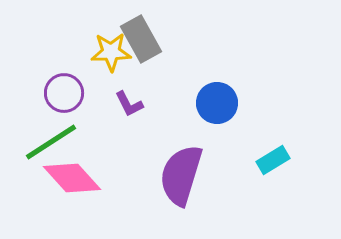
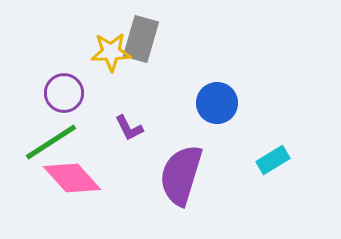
gray rectangle: rotated 45 degrees clockwise
purple L-shape: moved 24 px down
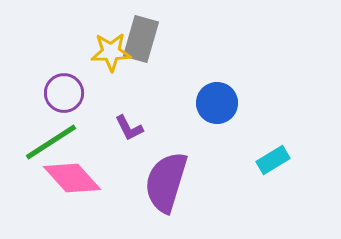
purple semicircle: moved 15 px left, 7 px down
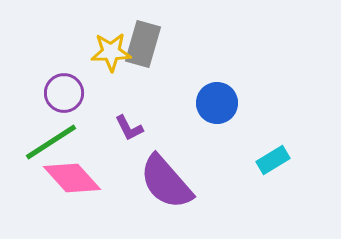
gray rectangle: moved 2 px right, 5 px down
purple semicircle: rotated 58 degrees counterclockwise
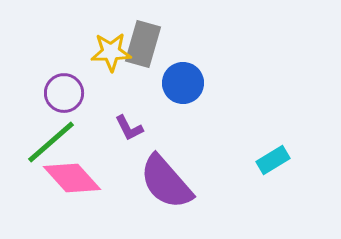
blue circle: moved 34 px left, 20 px up
green line: rotated 8 degrees counterclockwise
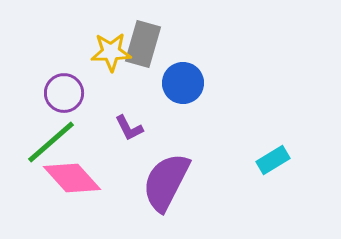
purple semicircle: rotated 68 degrees clockwise
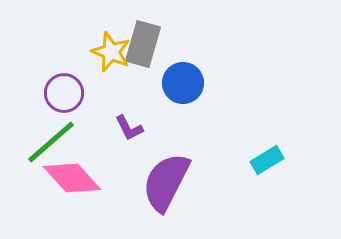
yellow star: rotated 24 degrees clockwise
cyan rectangle: moved 6 px left
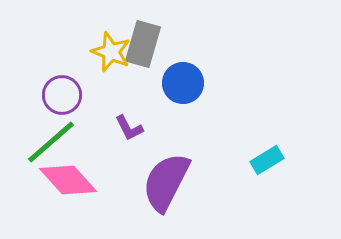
purple circle: moved 2 px left, 2 px down
pink diamond: moved 4 px left, 2 px down
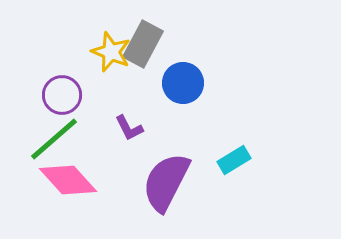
gray rectangle: rotated 12 degrees clockwise
green line: moved 3 px right, 3 px up
cyan rectangle: moved 33 px left
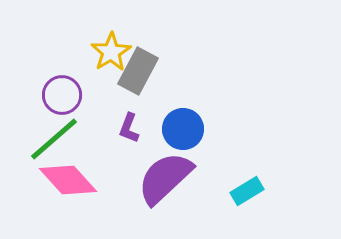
gray rectangle: moved 5 px left, 27 px down
yellow star: rotated 18 degrees clockwise
blue circle: moved 46 px down
purple L-shape: rotated 48 degrees clockwise
cyan rectangle: moved 13 px right, 31 px down
purple semicircle: moved 1 px left, 4 px up; rotated 20 degrees clockwise
